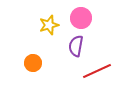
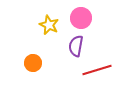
yellow star: rotated 30 degrees counterclockwise
red line: moved 1 px up; rotated 8 degrees clockwise
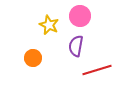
pink circle: moved 1 px left, 2 px up
orange circle: moved 5 px up
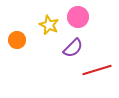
pink circle: moved 2 px left, 1 px down
purple semicircle: moved 3 px left, 2 px down; rotated 145 degrees counterclockwise
orange circle: moved 16 px left, 18 px up
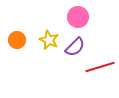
yellow star: moved 15 px down
purple semicircle: moved 2 px right, 1 px up
red line: moved 3 px right, 3 px up
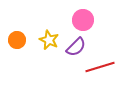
pink circle: moved 5 px right, 3 px down
purple semicircle: moved 1 px right
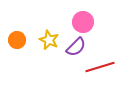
pink circle: moved 2 px down
